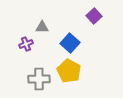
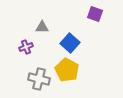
purple square: moved 1 px right, 2 px up; rotated 28 degrees counterclockwise
purple cross: moved 3 px down
yellow pentagon: moved 2 px left, 1 px up
gray cross: rotated 15 degrees clockwise
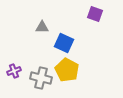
blue square: moved 6 px left; rotated 18 degrees counterclockwise
purple cross: moved 12 px left, 24 px down
gray cross: moved 2 px right, 1 px up
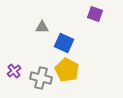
purple cross: rotated 16 degrees counterclockwise
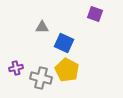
purple cross: moved 2 px right, 3 px up; rotated 24 degrees clockwise
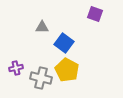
blue square: rotated 12 degrees clockwise
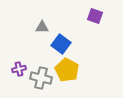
purple square: moved 2 px down
blue square: moved 3 px left, 1 px down
purple cross: moved 3 px right, 1 px down
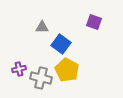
purple square: moved 1 px left, 6 px down
